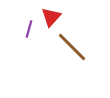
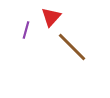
purple line: moved 3 px left, 1 px down
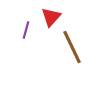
brown line: rotated 20 degrees clockwise
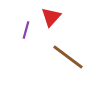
brown line: moved 4 px left, 10 px down; rotated 28 degrees counterclockwise
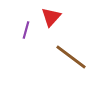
brown line: moved 3 px right
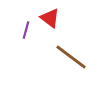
red triangle: moved 1 px left, 1 px down; rotated 35 degrees counterclockwise
